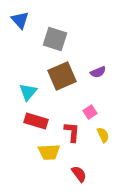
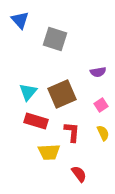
purple semicircle: rotated 14 degrees clockwise
brown square: moved 18 px down
pink square: moved 11 px right, 7 px up
yellow semicircle: moved 2 px up
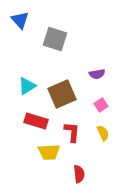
purple semicircle: moved 1 px left, 2 px down
cyan triangle: moved 1 px left, 6 px up; rotated 18 degrees clockwise
red semicircle: rotated 30 degrees clockwise
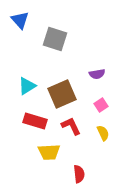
red rectangle: moved 1 px left
red L-shape: moved 1 px left, 6 px up; rotated 30 degrees counterclockwise
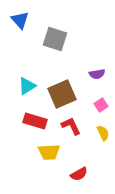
red semicircle: rotated 66 degrees clockwise
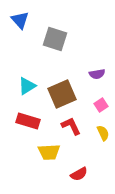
red rectangle: moved 7 px left
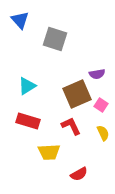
brown square: moved 15 px right
pink square: rotated 24 degrees counterclockwise
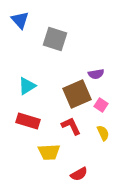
purple semicircle: moved 1 px left
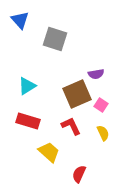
yellow trapezoid: rotated 135 degrees counterclockwise
red semicircle: rotated 144 degrees clockwise
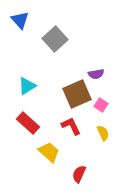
gray square: rotated 30 degrees clockwise
red rectangle: moved 2 px down; rotated 25 degrees clockwise
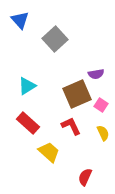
red semicircle: moved 6 px right, 3 px down
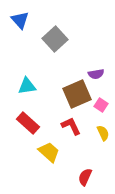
cyan triangle: rotated 24 degrees clockwise
